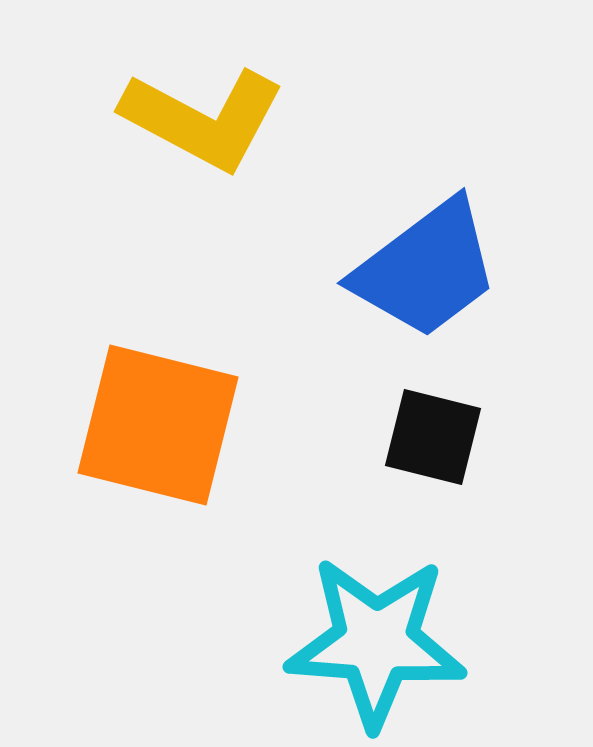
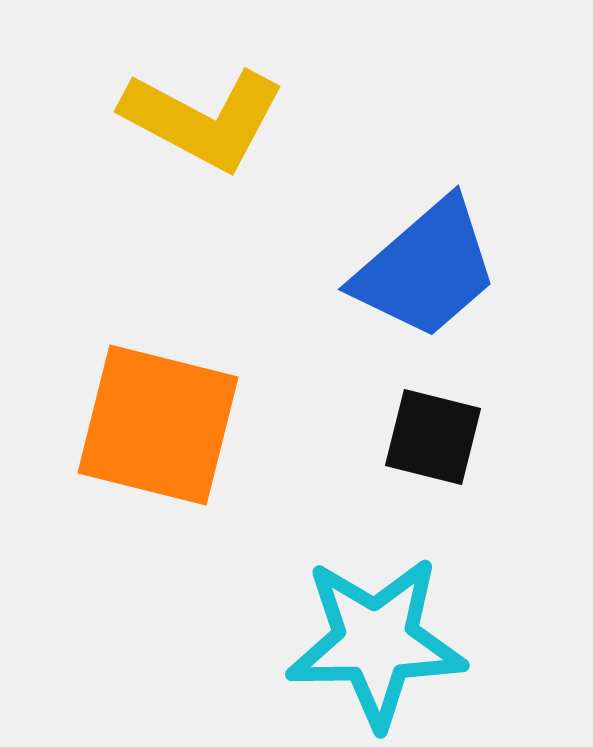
blue trapezoid: rotated 4 degrees counterclockwise
cyan star: rotated 5 degrees counterclockwise
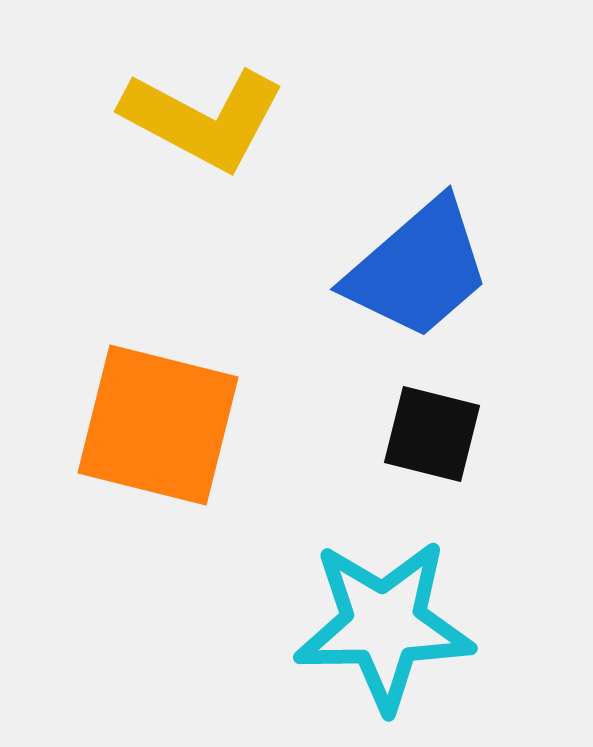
blue trapezoid: moved 8 px left
black square: moved 1 px left, 3 px up
cyan star: moved 8 px right, 17 px up
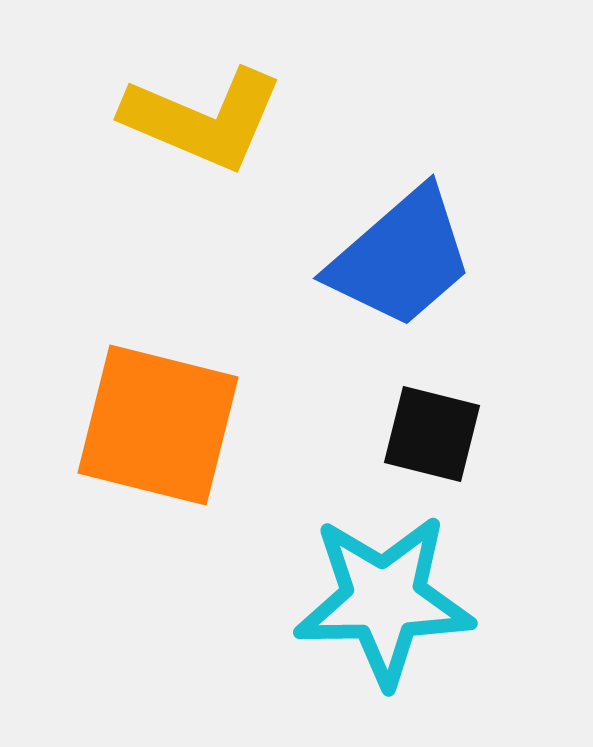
yellow L-shape: rotated 5 degrees counterclockwise
blue trapezoid: moved 17 px left, 11 px up
cyan star: moved 25 px up
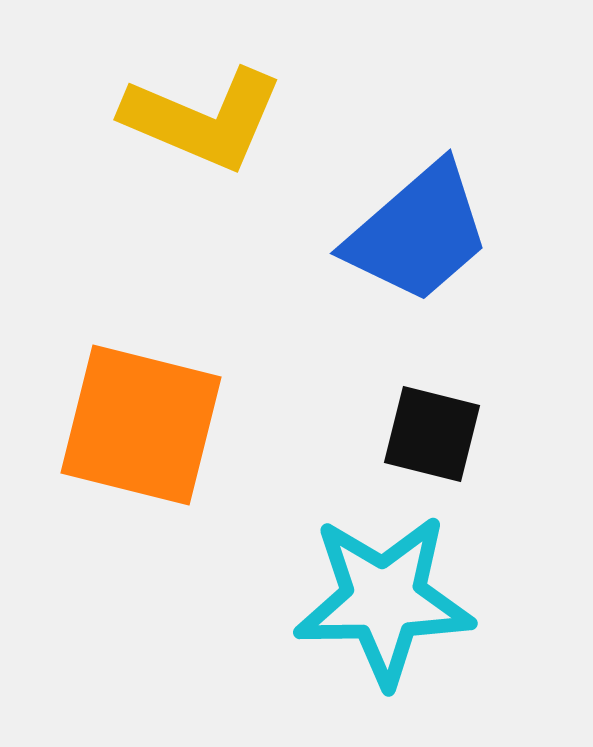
blue trapezoid: moved 17 px right, 25 px up
orange square: moved 17 px left
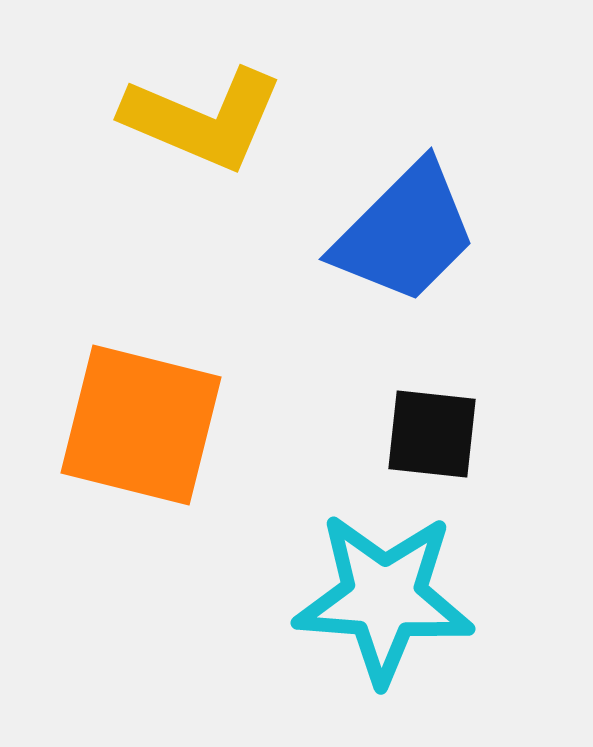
blue trapezoid: moved 13 px left; rotated 4 degrees counterclockwise
black square: rotated 8 degrees counterclockwise
cyan star: moved 2 px up; rotated 5 degrees clockwise
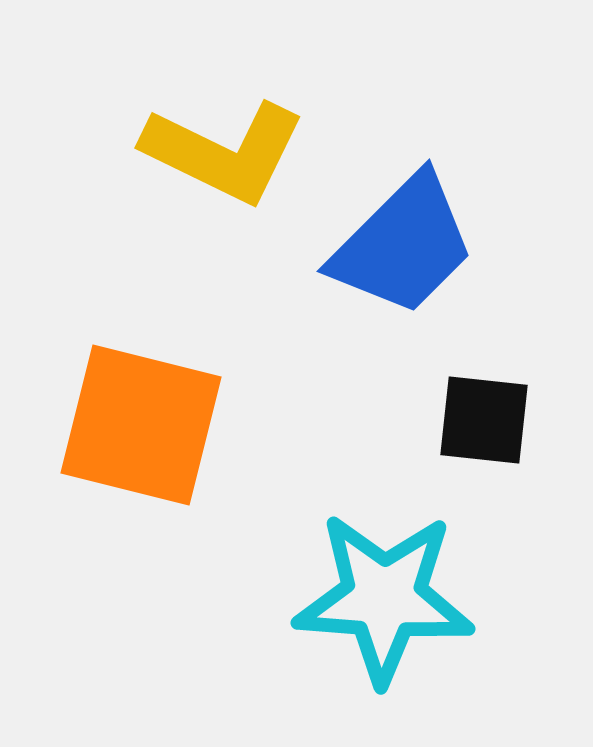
yellow L-shape: moved 21 px right, 33 px down; rotated 3 degrees clockwise
blue trapezoid: moved 2 px left, 12 px down
black square: moved 52 px right, 14 px up
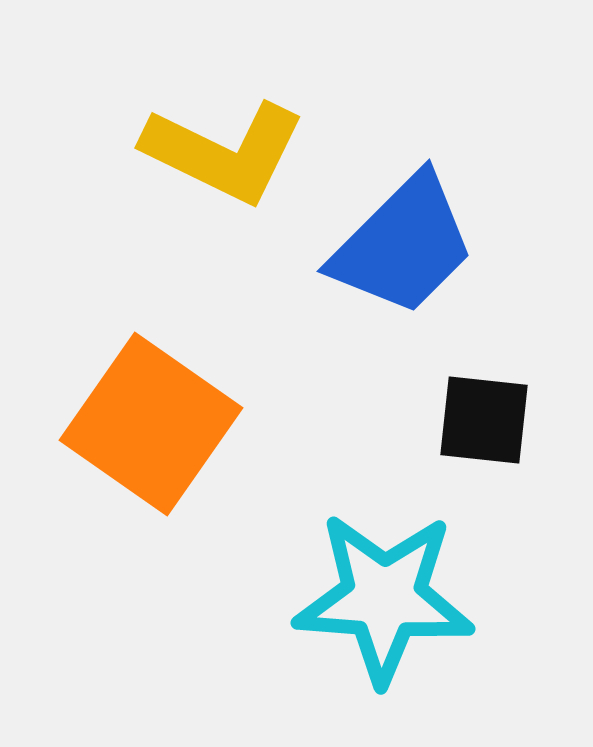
orange square: moved 10 px right, 1 px up; rotated 21 degrees clockwise
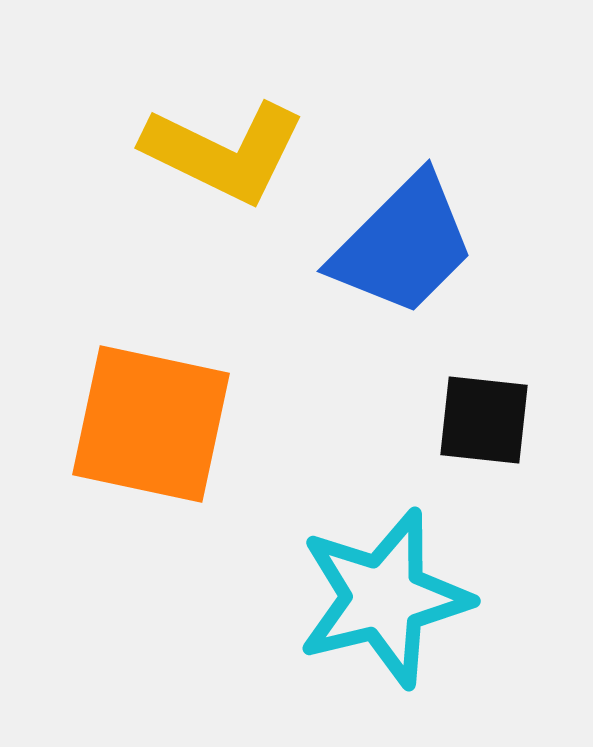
orange square: rotated 23 degrees counterclockwise
cyan star: rotated 18 degrees counterclockwise
